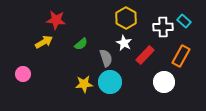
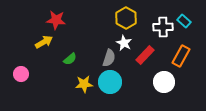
green semicircle: moved 11 px left, 15 px down
gray semicircle: moved 3 px right; rotated 36 degrees clockwise
pink circle: moved 2 px left
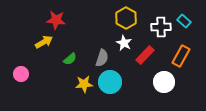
white cross: moved 2 px left
gray semicircle: moved 7 px left
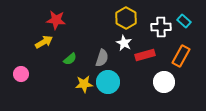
red rectangle: rotated 30 degrees clockwise
cyan circle: moved 2 px left
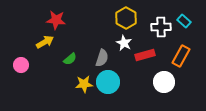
yellow arrow: moved 1 px right
pink circle: moved 9 px up
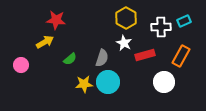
cyan rectangle: rotated 64 degrees counterclockwise
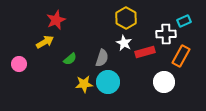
red star: rotated 30 degrees counterclockwise
white cross: moved 5 px right, 7 px down
red rectangle: moved 3 px up
pink circle: moved 2 px left, 1 px up
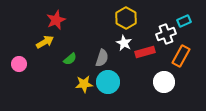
white cross: rotated 18 degrees counterclockwise
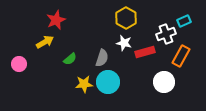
white star: rotated 14 degrees counterclockwise
